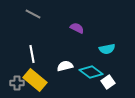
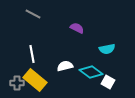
white square: rotated 24 degrees counterclockwise
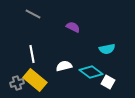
purple semicircle: moved 4 px left, 1 px up
white semicircle: moved 1 px left
gray cross: rotated 16 degrees counterclockwise
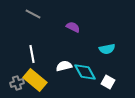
cyan diamond: moved 6 px left; rotated 25 degrees clockwise
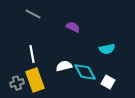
yellow rectangle: rotated 30 degrees clockwise
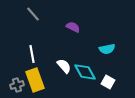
gray line: rotated 21 degrees clockwise
white semicircle: rotated 63 degrees clockwise
gray cross: moved 2 px down
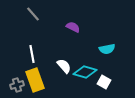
cyan diamond: rotated 45 degrees counterclockwise
white square: moved 4 px left
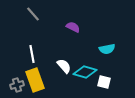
white square: rotated 16 degrees counterclockwise
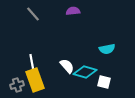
purple semicircle: moved 16 px up; rotated 32 degrees counterclockwise
white line: moved 9 px down
white semicircle: moved 3 px right
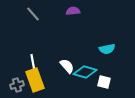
white line: moved 1 px right
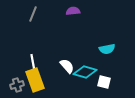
gray line: rotated 63 degrees clockwise
